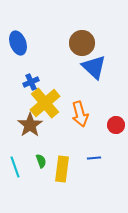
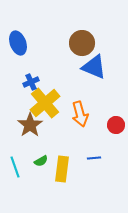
blue triangle: rotated 20 degrees counterclockwise
green semicircle: rotated 80 degrees clockwise
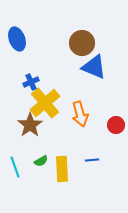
blue ellipse: moved 1 px left, 4 px up
blue line: moved 2 px left, 2 px down
yellow rectangle: rotated 10 degrees counterclockwise
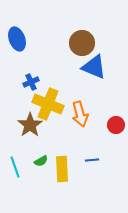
yellow cross: moved 3 px right, 1 px down; rotated 28 degrees counterclockwise
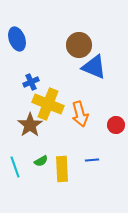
brown circle: moved 3 px left, 2 px down
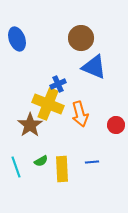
brown circle: moved 2 px right, 7 px up
blue cross: moved 27 px right, 2 px down
blue line: moved 2 px down
cyan line: moved 1 px right
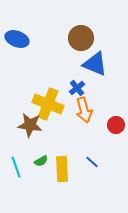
blue ellipse: rotated 50 degrees counterclockwise
blue triangle: moved 1 px right, 3 px up
blue cross: moved 19 px right, 4 px down; rotated 14 degrees counterclockwise
orange arrow: moved 4 px right, 4 px up
brown star: rotated 30 degrees counterclockwise
blue line: rotated 48 degrees clockwise
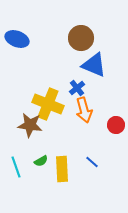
blue triangle: moved 1 px left, 1 px down
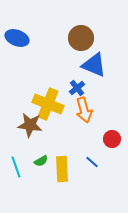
blue ellipse: moved 1 px up
red circle: moved 4 px left, 14 px down
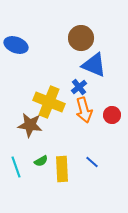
blue ellipse: moved 1 px left, 7 px down
blue cross: moved 2 px right, 1 px up
yellow cross: moved 1 px right, 2 px up
red circle: moved 24 px up
